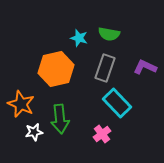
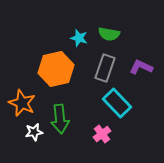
purple L-shape: moved 4 px left
orange star: moved 1 px right, 1 px up
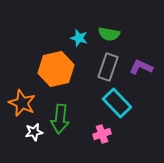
gray rectangle: moved 3 px right, 1 px up
green arrow: rotated 12 degrees clockwise
pink cross: rotated 18 degrees clockwise
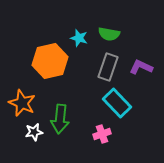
orange hexagon: moved 6 px left, 8 px up
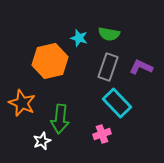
white star: moved 8 px right, 9 px down; rotated 12 degrees counterclockwise
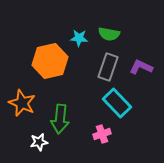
cyan star: rotated 12 degrees counterclockwise
white star: moved 3 px left, 1 px down; rotated 12 degrees clockwise
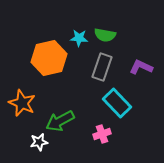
green semicircle: moved 4 px left, 1 px down
orange hexagon: moved 1 px left, 3 px up
gray rectangle: moved 6 px left
green arrow: moved 2 px down; rotated 56 degrees clockwise
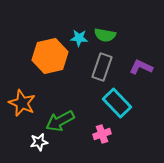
orange hexagon: moved 1 px right, 2 px up
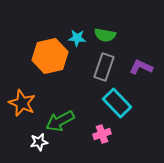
cyan star: moved 2 px left
gray rectangle: moved 2 px right
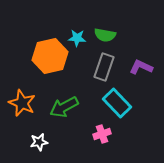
green arrow: moved 4 px right, 14 px up
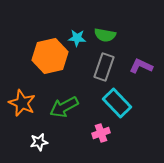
purple L-shape: moved 1 px up
pink cross: moved 1 px left, 1 px up
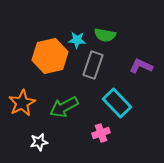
cyan star: moved 2 px down
gray rectangle: moved 11 px left, 2 px up
orange star: rotated 20 degrees clockwise
